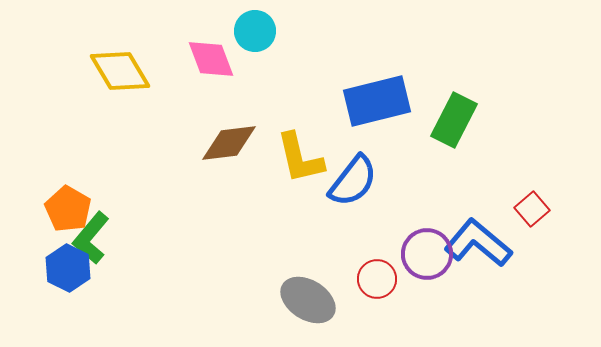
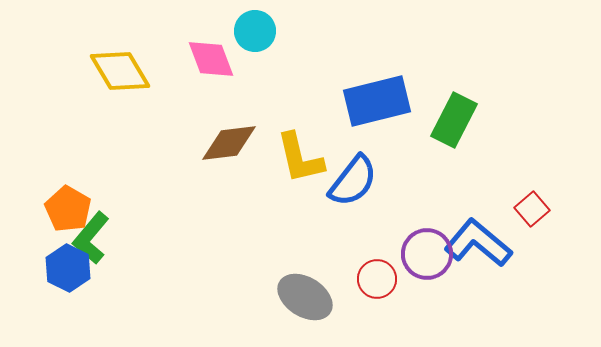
gray ellipse: moved 3 px left, 3 px up
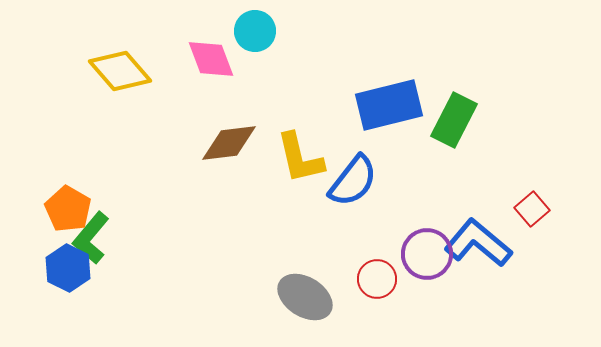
yellow diamond: rotated 10 degrees counterclockwise
blue rectangle: moved 12 px right, 4 px down
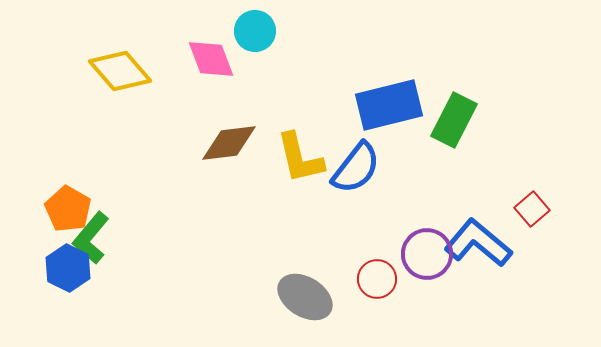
blue semicircle: moved 3 px right, 13 px up
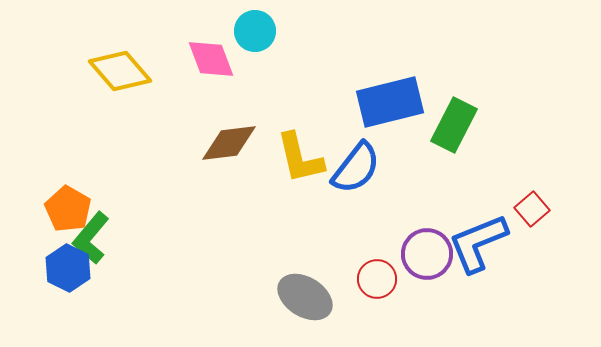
blue rectangle: moved 1 px right, 3 px up
green rectangle: moved 5 px down
blue L-shape: rotated 62 degrees counterclockwise
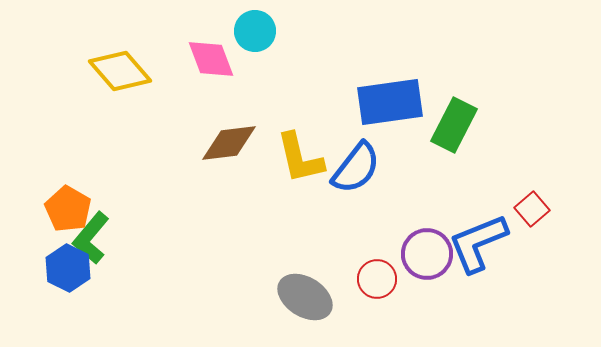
blue rectangle: rotated 6 degrees clockwise
